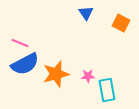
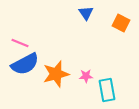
pink star: moved 2 px left
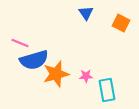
blue semicircle: moved 9 px right, 4 px up; rotated 12 degrees clockwise
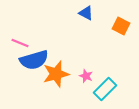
blue triangle: rotated 28 degrees counterclockwise
orange square: moved 3 px down
pink star: rotated 24 degrees clockwise
cyan rectangle: moved 2 px left, 1 px up; rotated 55 degrees clockwise
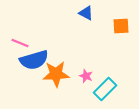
orange square: rotated 30 degrees counterclockwise
orange star: rotated 12 degrees clockwise
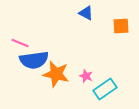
blue semicircle: rotated 8 degrees clockwise
orange star: rotated 16 degrees clockwise
cyan rectangle: rotated 10 degrees clockwise
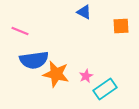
blue triangle: moved 2 px left, 1 px up
pink line: moved 12 px up
pink star: rotated 24 degrees clockwise
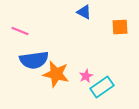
orange square: moved 1 px left, 1 px down
cyan rectangle: moved 3 px left, 2 px up
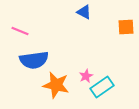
orange square: moved 6 px right
orange star: moved 11 px down
